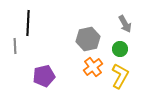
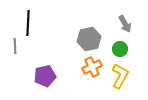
gray hexagon: moved 1 px right
orange cross: moved 1 px left; rotated 12 degrees clockwise
purple pentagon: moved 1 px right
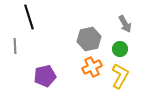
black line: moved 1 px right, 6 px up; rotated 20 degrees counterclockwise
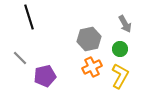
gray line: moved 5 px right, 12 px down; rotated 42 degrees counterclockwise
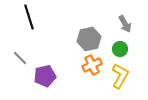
orange cross: moved 2 px up
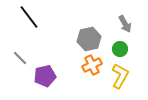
black line: rotated 20 degrees counterclockwise
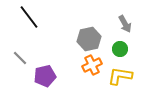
yellow L-shape: rotated 110 degrees counterclockwise
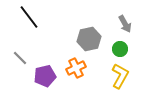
orange cross: moved 16 px left, 3 px down
yellow L-shape: rotated 110 degrees clockwise
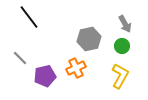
green circle: moved 2 px right, 3 px up
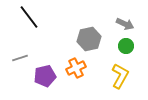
gray arrow: rotated 36 degrees counterclockwise
green circle: moved 4 px right
gray line: rotated 63 degrees counterclockwise
